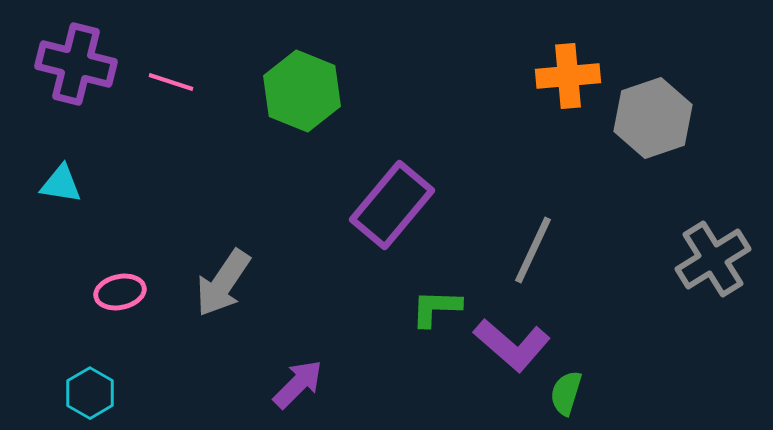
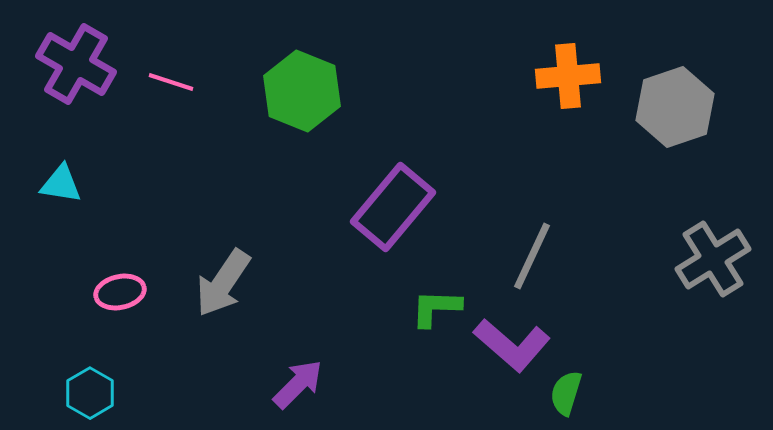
purple cross: rotated 16 degrees clockwise
gray hexagon: moved 22 px right, 11 px up
purple rectangle: moved 1 px right, 2 px down
gray line: moved 1 px left, 6 px down
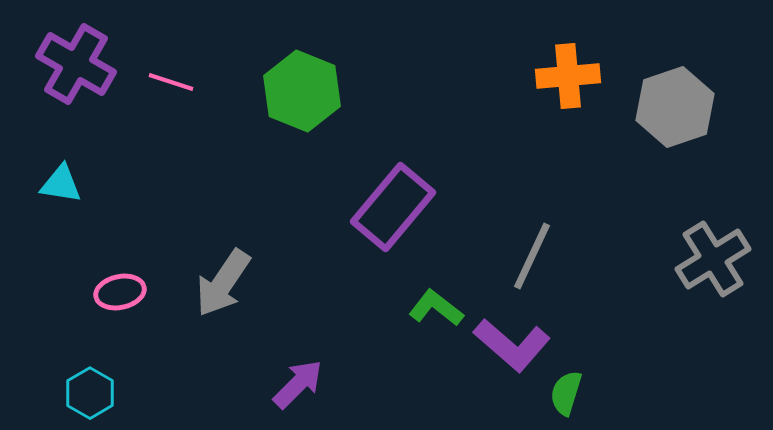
green L-shape: rotated 36 degrees clockwise
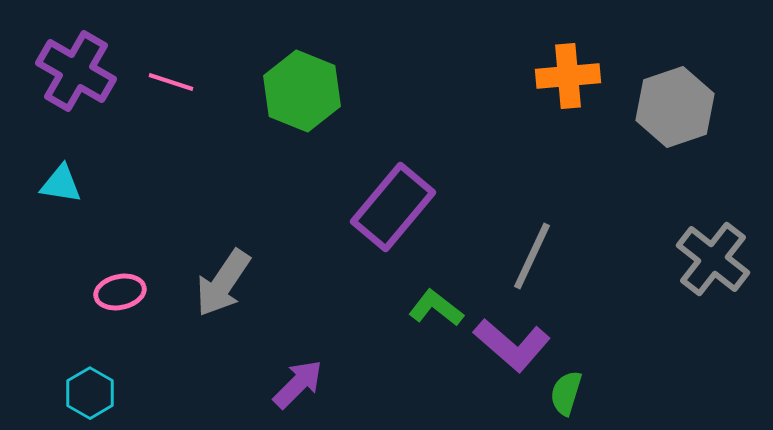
purple cross: moved 7 px down
gray cross: rotated 20 degrees counterclockwise
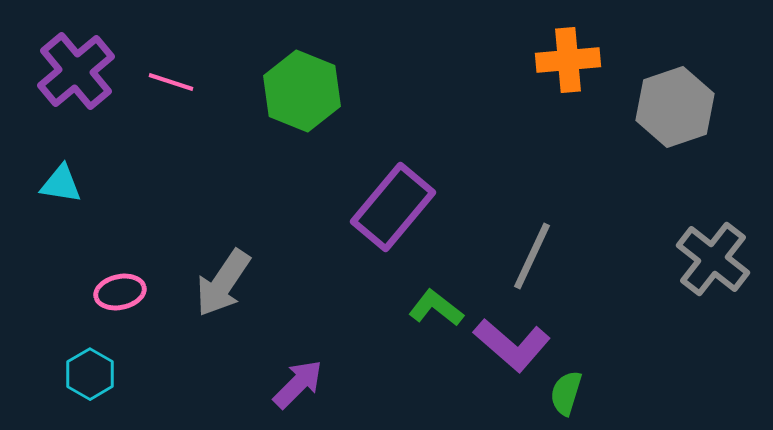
purple cross: rotated 20 degrees clockwise
orange cross: moved 16 px up
cyan hexagon: moved 19 px up
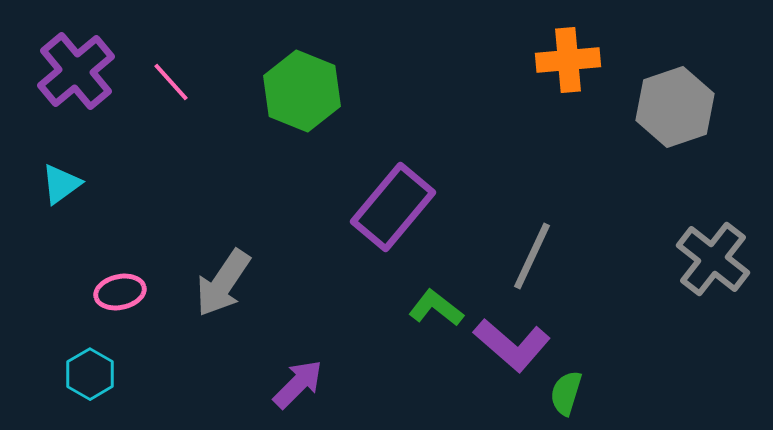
pink line: rotated 30 degrees clockwise
cyan triangle: rotated 45 degrees counterclockwise
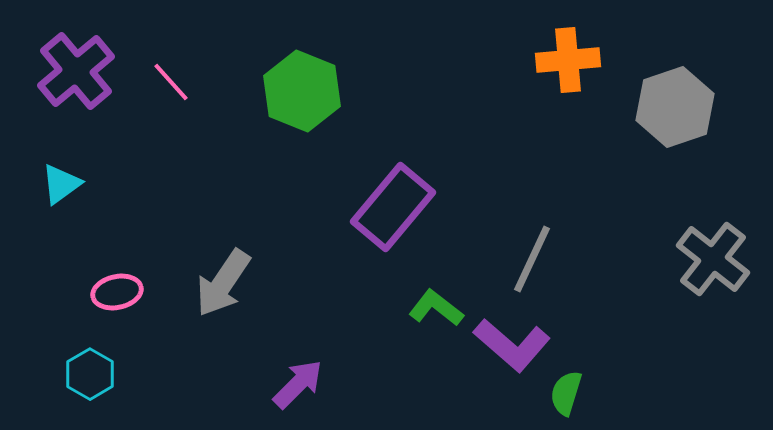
gray line: moved 3 px down
pink ellipse: moved 3 px left
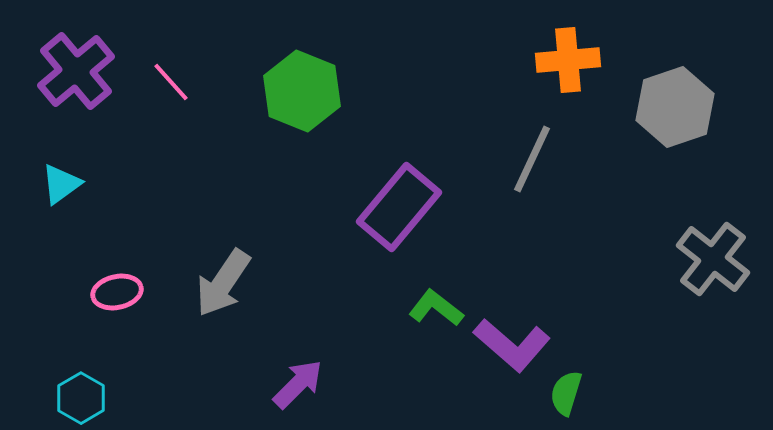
purple rectangle: moved 6 px right
gray line: moved 100 px up
cyan hexagon: moved 9 px left, 24 px down
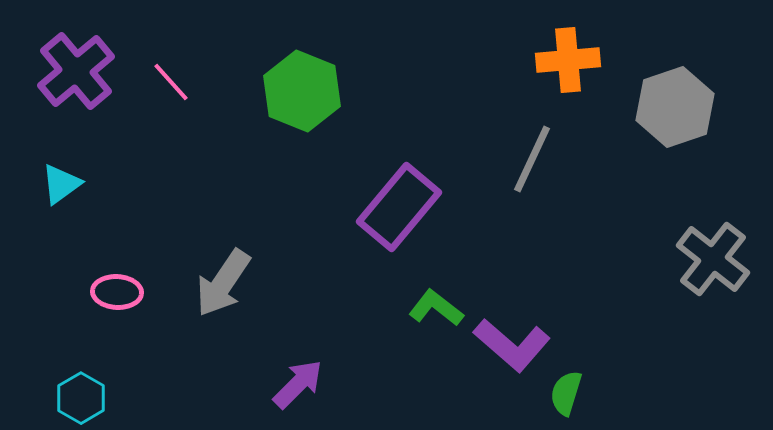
pink ellipse: rotated 15 degrees clockwise
